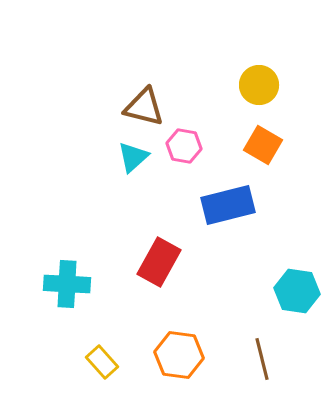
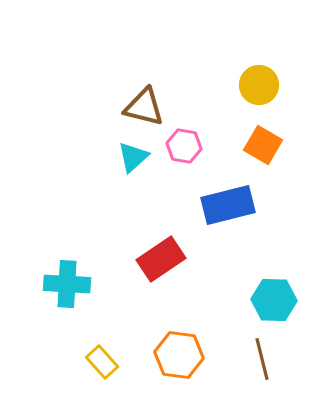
red rectangle: moved 2 px right, 3 px up; rotated 27 degrees clockwise
cyan hexagon: moved 23 px left, 9 px down; rotated 6 degrees counterclockwise
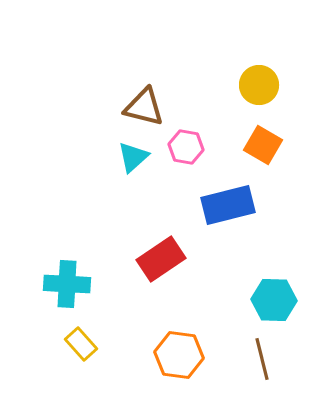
pink hexagon: moved 2 px right, 1 px down
yellow rectangle: moved 21 px left, 18 px up
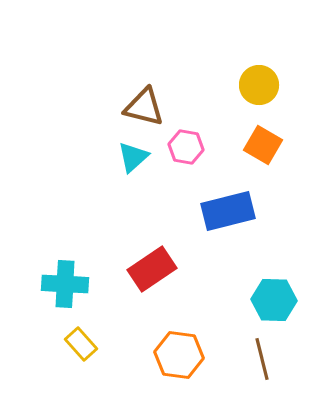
blue rectangle: moved 6 px down
red rectangle: moved 9 px left, 10 px down
cyan cross: moved 2 px left
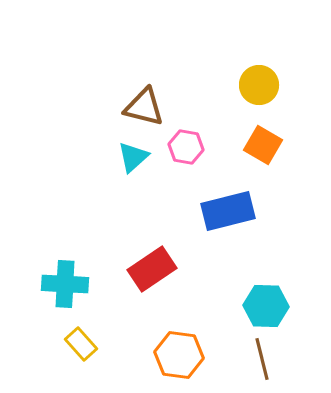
cyan hexagon: moved 8 px left, 6 px down
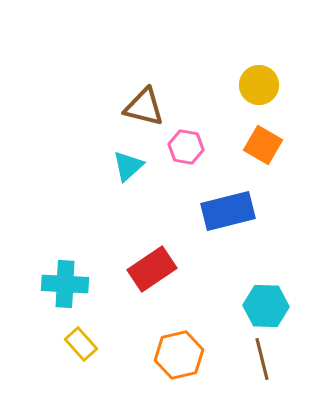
cyan triangle: moved 5 px left, 9 px down
orange hexagon: rotated 21 degrees counterclockwise
